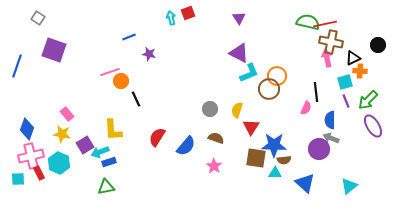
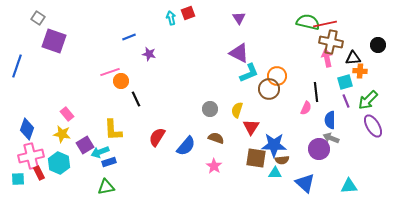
purple square at (54, 50): moved 9 px up
black triangle at (353, 58): rotated 21 degrees clockwise
brown semicircle at (284, 160): moved 2 px left
cyan triangle at (349, 186): rotated 36 degrees clockwise
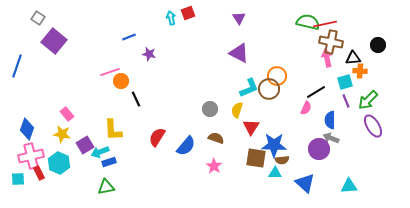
purple square at (54, 41): rotated 20 degrees clockwise
cyan L-shape at (249, 73): moved 15 px down
black line at (316, 92): rotated 66 degrees clockwise
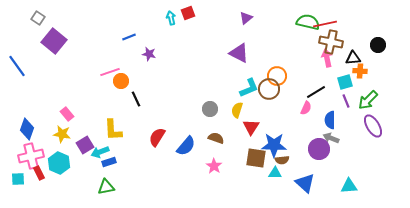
purple triangle at (239, 18): moved 7 px right; rotated 24 degrees clockwise
blue line at (17, 66): rotated 55 degrees counterclockwise
